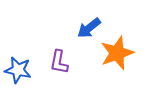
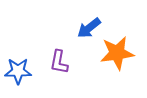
orange star: rotated 12 degrees clockwise
blue star: moved 1 px down; rotated 12 degrees counterclockwise
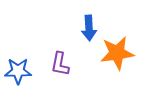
blue arrow: rotated 55 degrees counterclockwise
purple L-shape: moved 1 px right, 2 px down
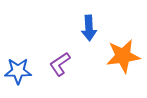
orange star: moved 6 px right, 3 px down
purple L-shape: rotated 45 degrees clockwise
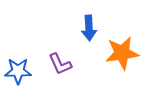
orange star: moved 1 px left, 3 px up
purple L-shape: rotated 80 degrees counterclockwise
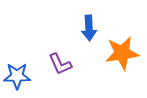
blue star: moved 1 px left, 5 px down
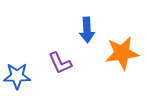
blue arrow: moved 2 px left, 2 px down
purple L-shape: moved 1 px up
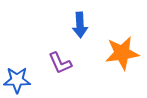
blue arrow: moved 7 px left, 5 px up
blue star: moved 4 px down
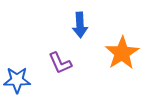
orange star: rotated 24 degrees counterclockwise
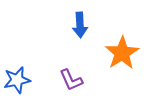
purple L-shape: moved 11 px right, 17 px down
blue star: rotated 12 degrees counterclockwise
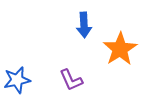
blue arrow: moved 4 px right
orange star: moved 2 px left, 4 px up
